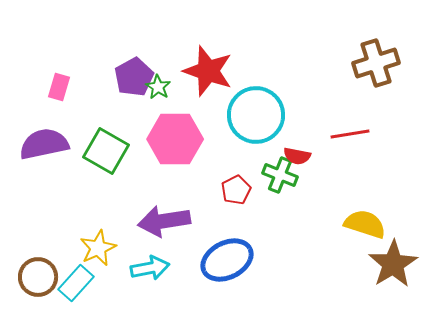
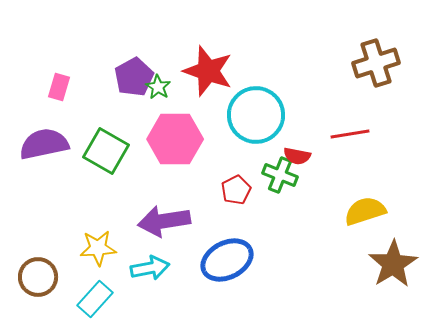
yellow semicircle: moved 13 px up; rotated 36 degrees counterclockwise
yellow star: rotated 21 degrees clockwise
cyan rectangle: moved 19 px right, 16 px down
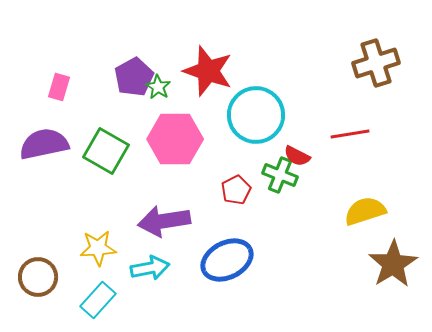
red semicircle: rotated 16 degrees clockwise
cyan rectangle: moved 3 px right, 1 px down
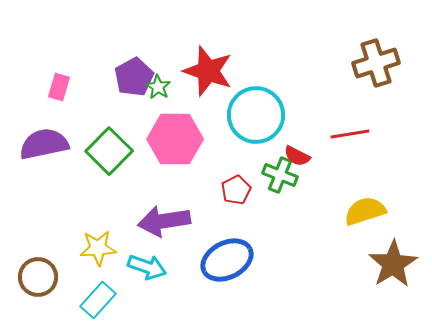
green square: moved 3 px right; rotated 15 degrees clockwise
cyan arrow: moved 3 px left, 1 px up; rotated 30 degrees clockwise
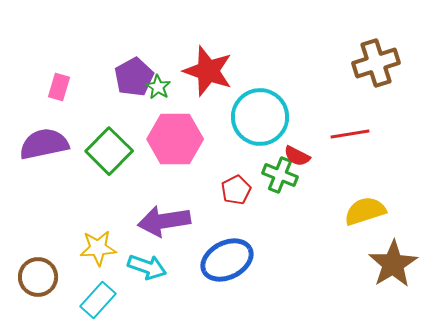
cyan circle: moved 4 px right, 2 px down
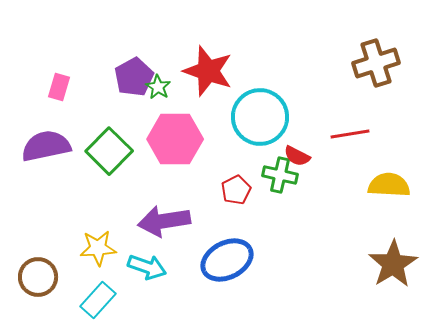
purple semicircle: moved 2 px right, 2 px down
green cross: rotated 8 degrees counterclockwise
yellow semicircle: moved 24 px right, 26 px up; rotated 21 degrees clockwise
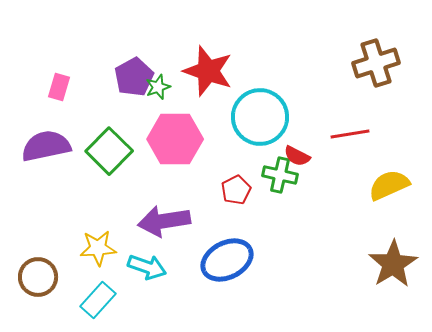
green star: rotated 20 degrees clockwise
yellow semicircle: rotated 27 degrees counterclockwise
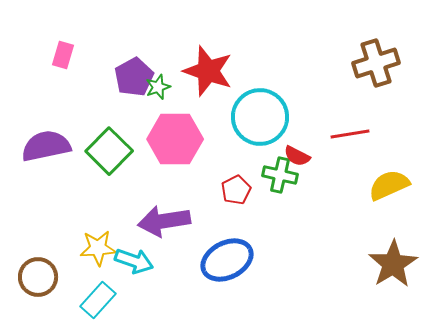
pink rectangle: moved 4 px right, 32 px up
cyan arrow: moved 13 px left, 6 px up
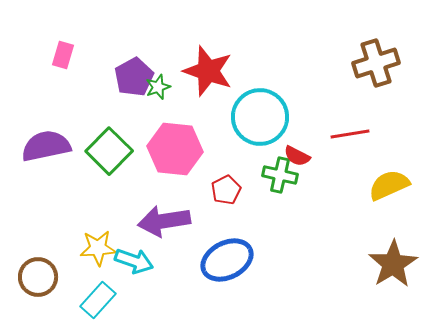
pink hexagon: moved 10 px down; rotated 6 degrees clockwise
red pentagon: moved 10 px left
